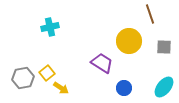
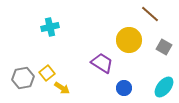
brown line: rotated 30 degrees counterclockwise
yellow circle: moved 1 px up
gray square: rotated 28 degrees clockwise
yellow arrow: moved 1 px right
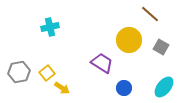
gray square: moved 3 px left
gray hexagon: moved 4 px left, 6 px up
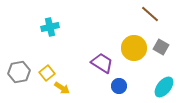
yellow circle: moved 5 px right, 8 px down
blue circle: moved 5 px left, 2 px up
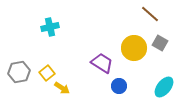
gray square: moved 1 px left, 4 px up
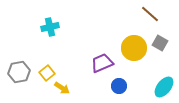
purple trapezoid: rotated 55 degrees counterclockwise
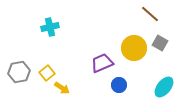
blue circle: moved 1 px up
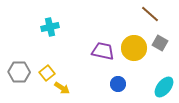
purple trapezoid: moved 1 px right, 12 px up; rotated 35 degrees clockwise
gray hexagon: rotated 10 degrees clockwise
blue circle: moved 1 px left, 1 px up
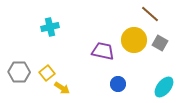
yellow circle: moved 8 px up
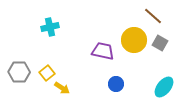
brown line: moved 3 px right, 2 px down
blue circle: moved 2 px left
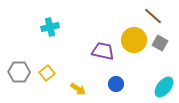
yellow arrow: moved 16 px right, 1 px down
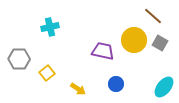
gray hexagon: moved 13 px up
